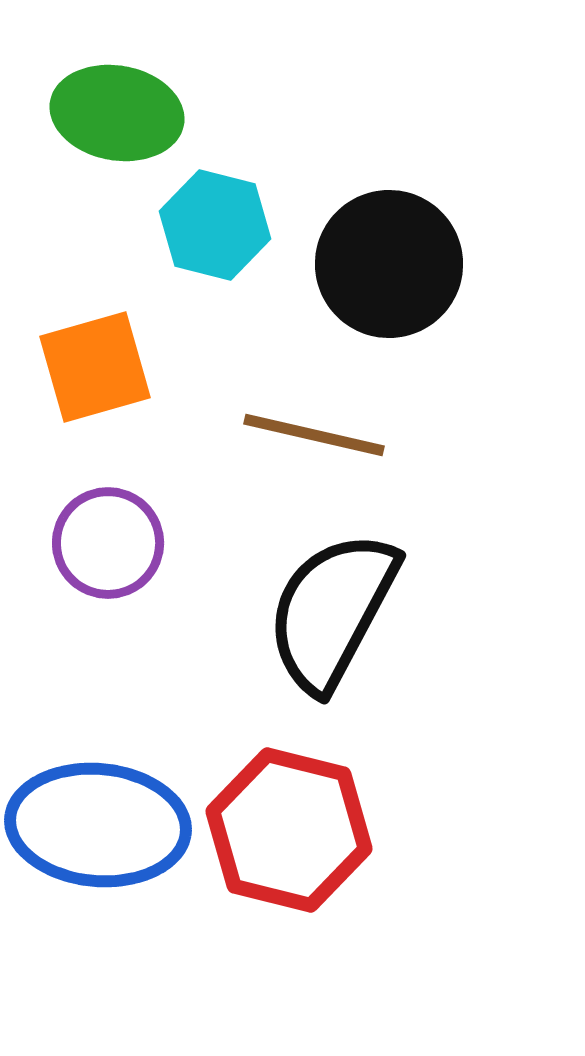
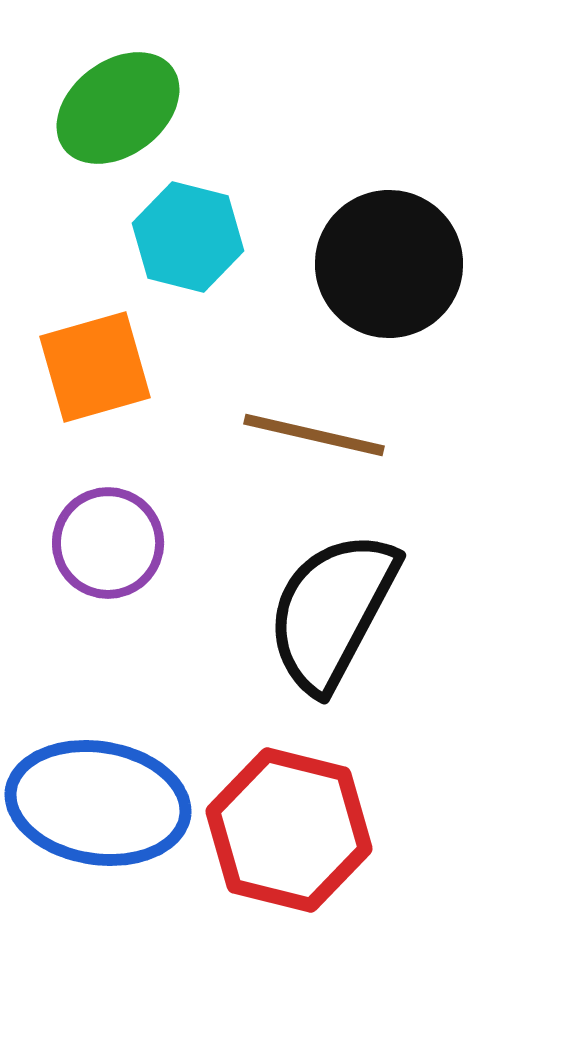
green ellipse: moved 1 px right, 5 px up; rotated 47 degrees counterclockwise
cyan hexagon: moved 27 px left, 12 px down
blue ellipse: moved 22 px up; rotated 4 degrees clockwise
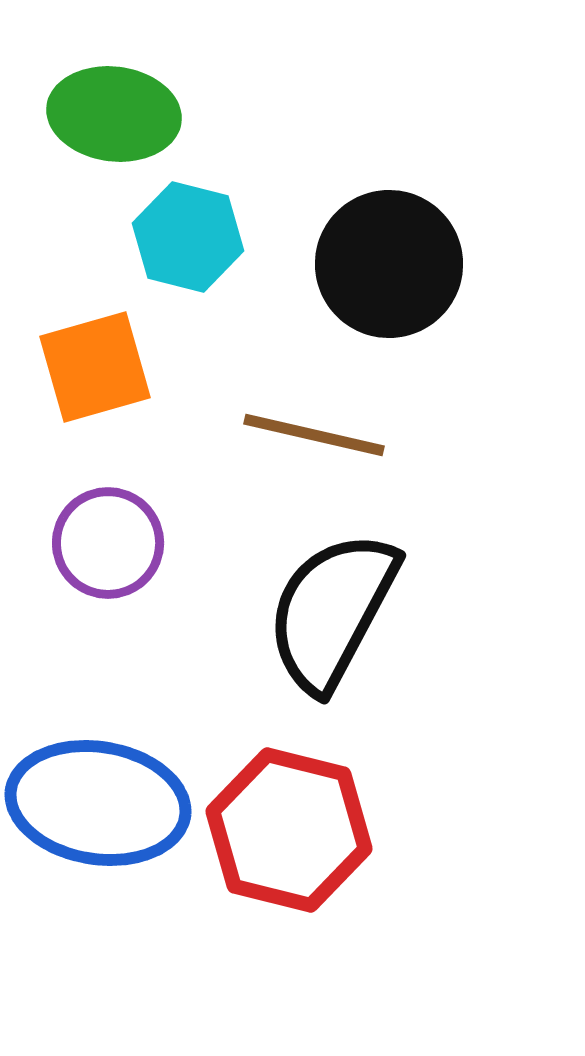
green ellipse: moved 4 px left, 6 px down; rotated 44 degrees clockwise
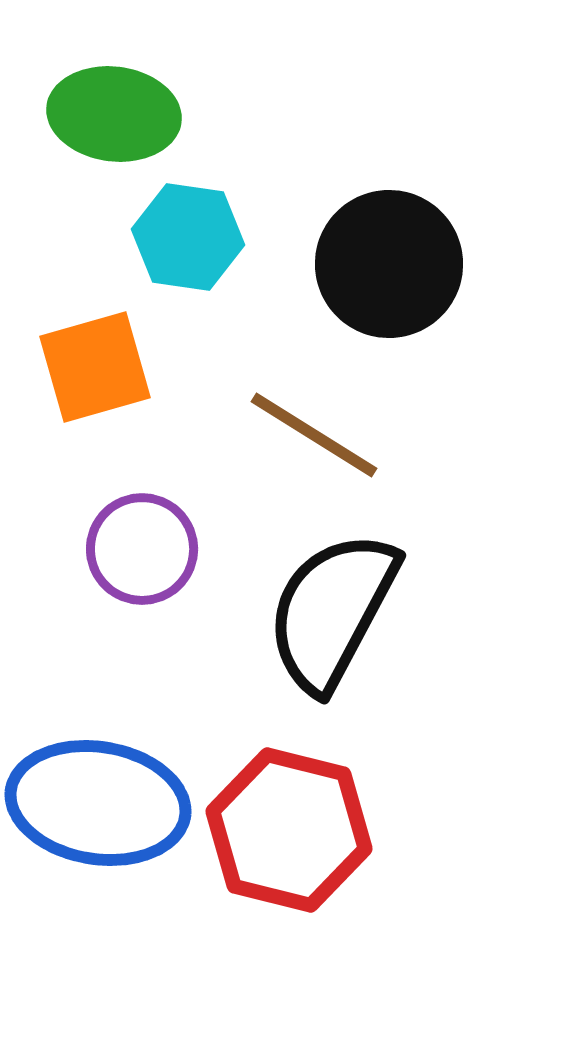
cyan hexagon: rotated 6 degrees counterclockwise
brown line: rotated 19 degrees clockwise
purple circle: moved 34 px right, 6 px down
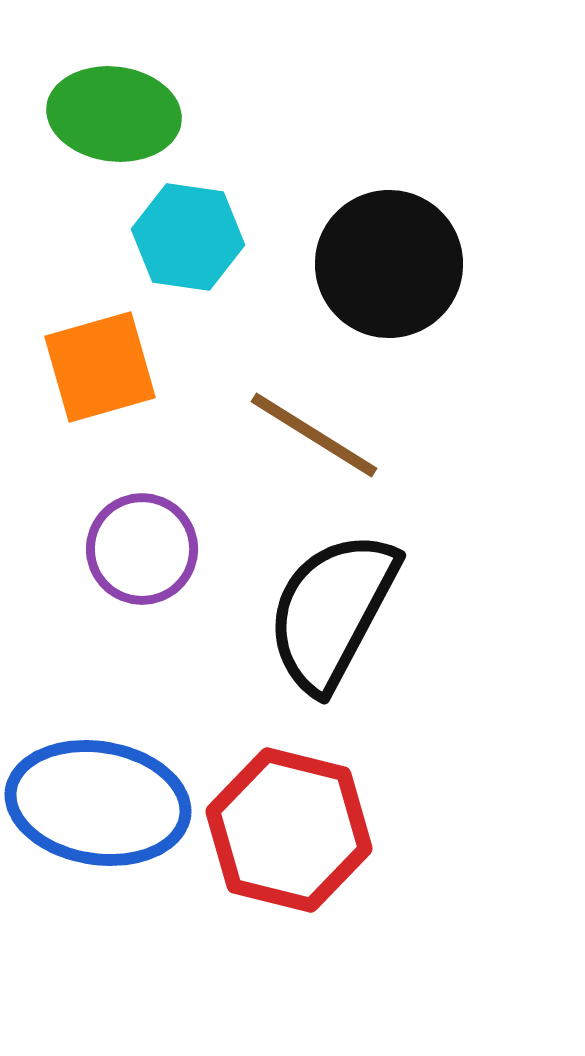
orange square: moved 5 px right
